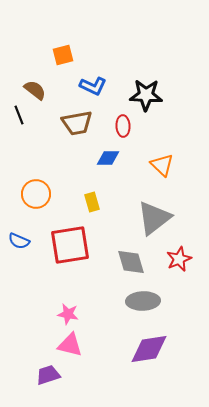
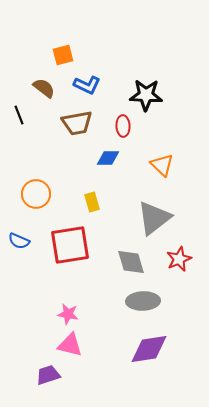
blue L-shape: moved 6 px left, 1 px up
brown semicircle: moved 9 px right, 2 px up
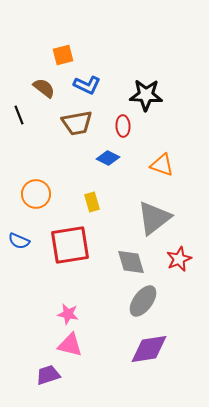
blue diamond: rotated 25 degrees clockwise
orange triangle: rotated 25 degrees counterclockwise
gray ellipse: rotated 52 degrees counterclockwise
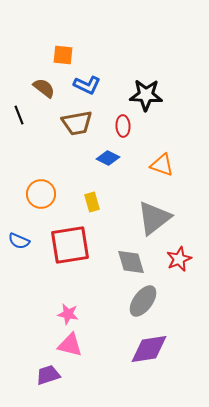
orange square: rotated 20 degrees clockwise
orange circle: moved 5 px right
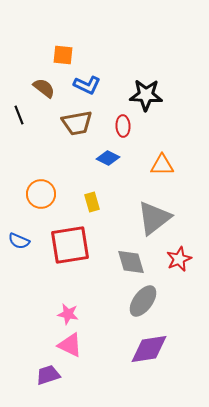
orange triangle: rotated 20 degrees counterclockwise
pink triangle: rotated 12 degrees clockwise
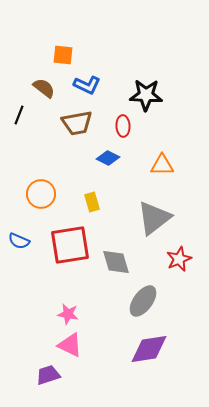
black line: rotated 42 degrees clockwise
gray diamond: moved 15 px left
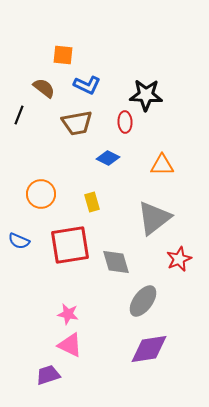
red ellipse: moved 2 px right, 4 px up
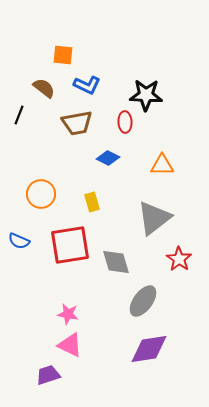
red star: rotated 15 degrees counterclockwise
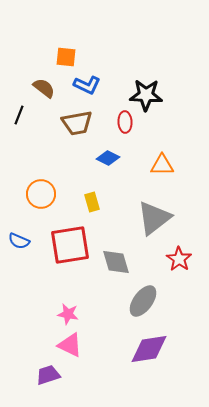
orange square: moved 3 px right, 2 px down
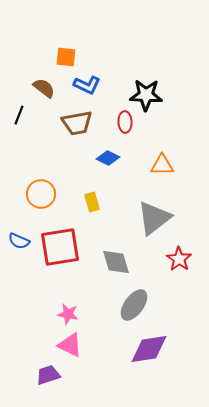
red square: moved 10 px left, 2 px down
gray ellipse: moved 9 px left, 4 px down
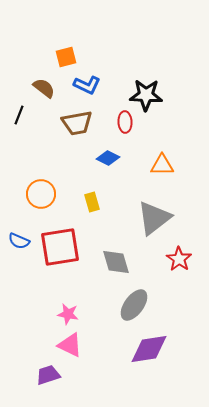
orange square: rotated 20 degrees counterclockwise
